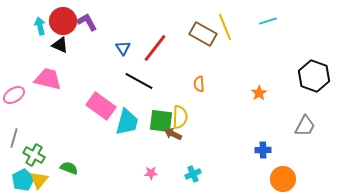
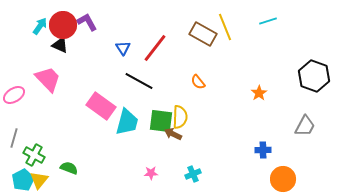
red circle: moved 4 px down
cyan arrow: rotated 48 degrees clockwise
pink trapezoid: rotated 32 degrees clockwise
orange semicircle: moved 1 px left, 2 px up; rotated 35 degrees counterclockwise
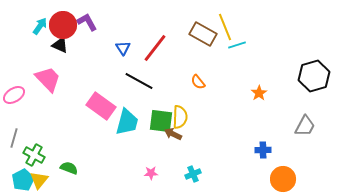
cyan line: moved 31 px left, 24 px down
black hexagon: rotated 24 degrees clockwise
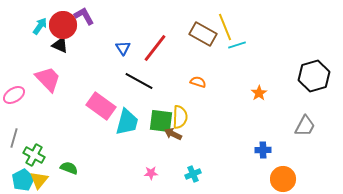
purple L-shape: moved 3 px left, 6 px up
orange semicircle: rotated 147 degrees clockwise
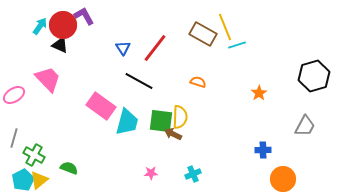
yellow triangle: rotated 12 degrees clockwise
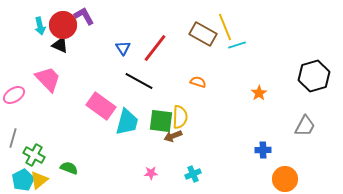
cyan arrow: rotated 132 degrees clockwise
brown arrow: moved 2 px down; rotated 48 degrees counterclockwise
gray line: moved 1 px left
orange circle: moved 2 px right
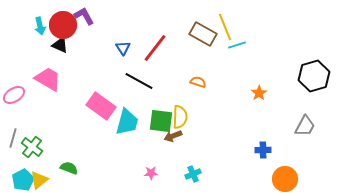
pink trapezoid: rotated 16 degrees counterclockwise
green cross: moved 2 px left, 8 px up; rotated 10 degrees clockwise
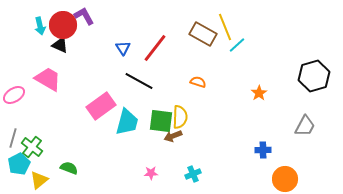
cyan line: rotated 24 degrees counterclockwise
pink rectangle: rotated 72 degrees counterclockwise
cyan pentagon: moved 4 px left, 16 px up
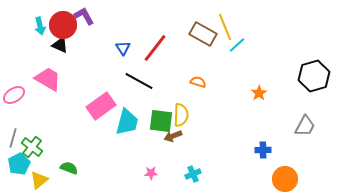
yellow semicircle: moved 1 px right, 2 px up
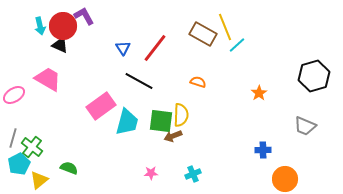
red circle: moved 1 px down
gray trapezoid: rotated 85 degrees clockwise
